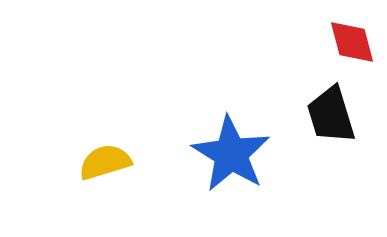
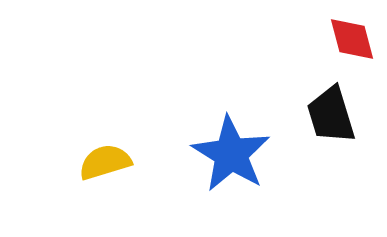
red diamond: moved 3 px up
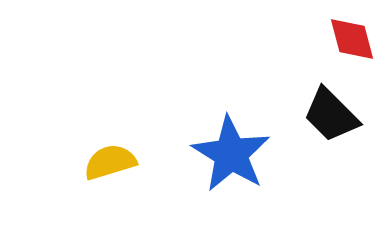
black trapezoid: rotated 28 degrees counterclockwise
yellow semicircle: moved 5 px right
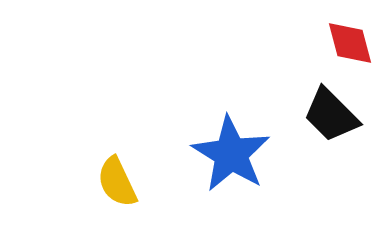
red diamond: moved 2 px left, 4 px down
yellow semicircle: moved 7 px right, 20 px down; rotated 98 degrees counterclockwise
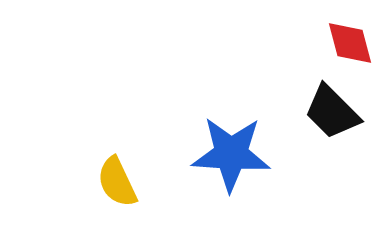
black trapezoid: moved 1 px right, 3 px up
blue star: rotated 28 degrees counterclockwise
